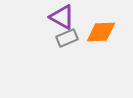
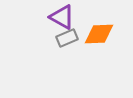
orange diamond: moved 2 px left, 2 px down
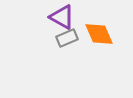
orange diamond: rotated 68 degrees clockwise
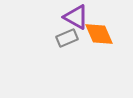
purple triangle: moved 14 px right
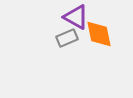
orange diamond: rotated 12 degrees clockwise
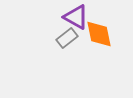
gray rectangle: rotated 15 degrees counterclockwise
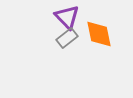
purple triangle: moved 9 px left; rotated 16 degrees clockwise
